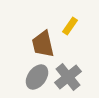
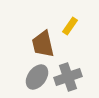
gray cross: rotated 20 degrees clockwise
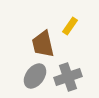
gray ellipse: moved 2 px left, 1 px up
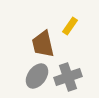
gray ellipse: moved 2 px right
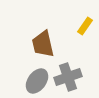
yellow rectangle: moved 15 px right
gray ellipse: moved 5 px down
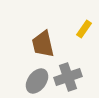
yellow rectangle: moved 1 px left, 3 px down
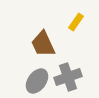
yellow rectangle: moved 8 px left, 7 px up
brown trapezoid: rotated 12 degrees counterclockwise
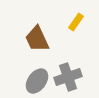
brown trapezoid: moved 6 px left, 5 px up
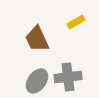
yellow rectangle: rotated 24 degrees clockwise
gray cross: rotated 12 degrees clockwise
